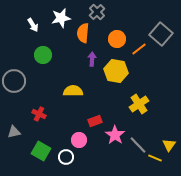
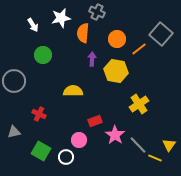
gray cross: rotated 21 degrees counterclockwise
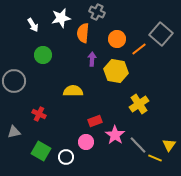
pink circle: moved 7 px right, 2 px down
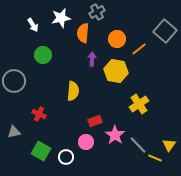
gray cross: rotated 35 degrees clockwise
gray square: moved 4 px right, 3 px up
yellow semicircle: rotated 96 degrees clockwise
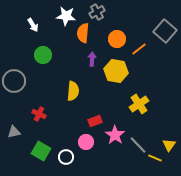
white star: moved 5 px right, 2 px up; rotated 18 degrees clockwise
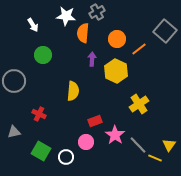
yellow hexagon: rotated 15 degrees clockwise
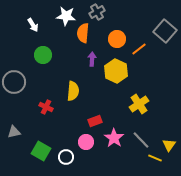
gray circle: moved 1 px down
red cross: moved 7 px right, 7 px up
pink star: moved 1 px left, 3 px down
gray line: moved 3 px right, 5 px up
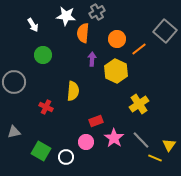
red rectangle: moved 1 px right
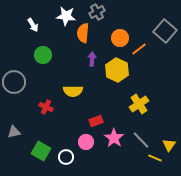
orange circle: moved 3 px right, 1 px up
yellow hexagon: moved 1 px right, 1 px up
yellow semicircle: rotated 84 degrees clockwise
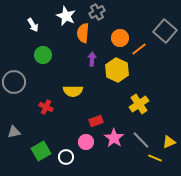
white star: rotated 18 degrees clockwise
yellow triangle: moved 3 px up; rotated 32 degrees clockwise
green square: rotated 30 degrees clockwise
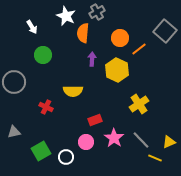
white arrow: moved 1 px left, 2 px down
red rectangle: moved 1 px left, 1 px up
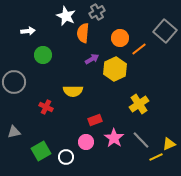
white arrow: moved 4 px left, 4 px down; rotated 64 degrees counterclockwise
purple arrow: rotated 56 degrees clockwise
yellow hexagon: moved 2 px left, 1 px up; rotated 10 degrees clockwise
yellow triangle: moved 2 px down
yellow line: moved 1 px right, 1 px up; rotated 48 degrees counterclockwise
